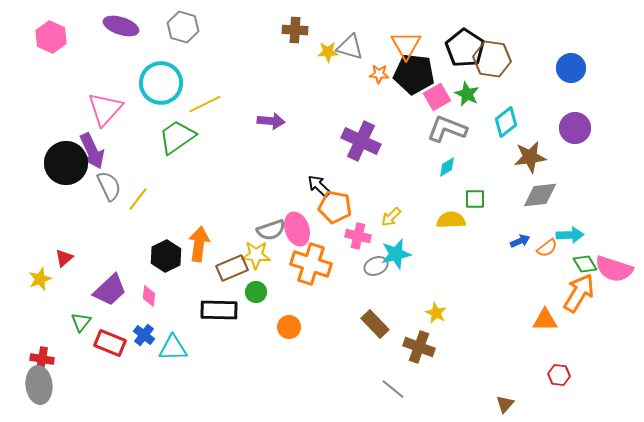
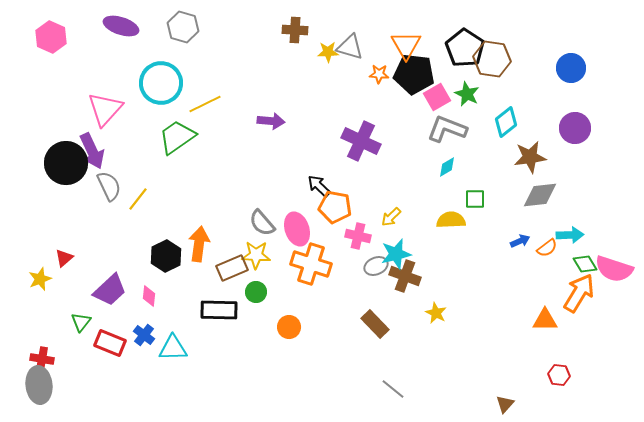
gray semicircle at (271, 230): moved 9 px left, 7 px up; rotated 68 degrees clockwise
brown cross at (419, 347): moved 14 px left, 71 px up
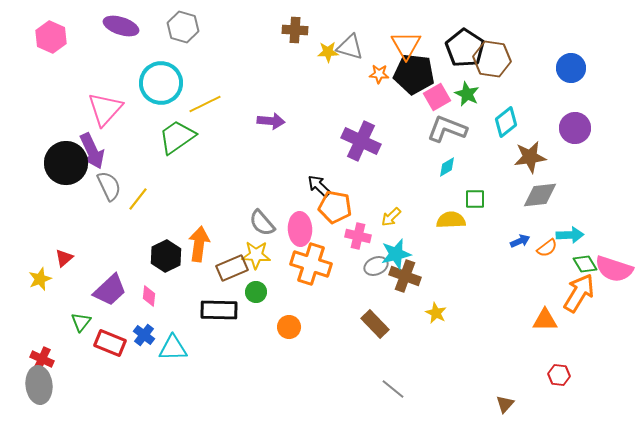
pink ellipse at (297, 229): moved 3 px right; rotated 16 degrees clockwise
red cross at (42, 359): rotated 15 degrees clockwise
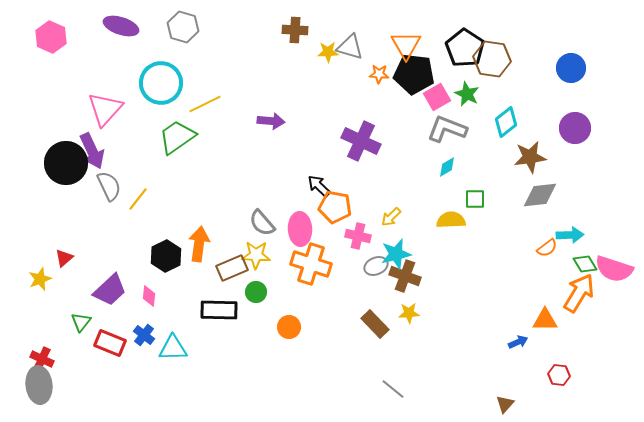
blue arrow at (520, 241): moved 2 px left, 101 px down
yellow star at (436, 313): moved 27 px left; rotated 30 degrees counterclockwise
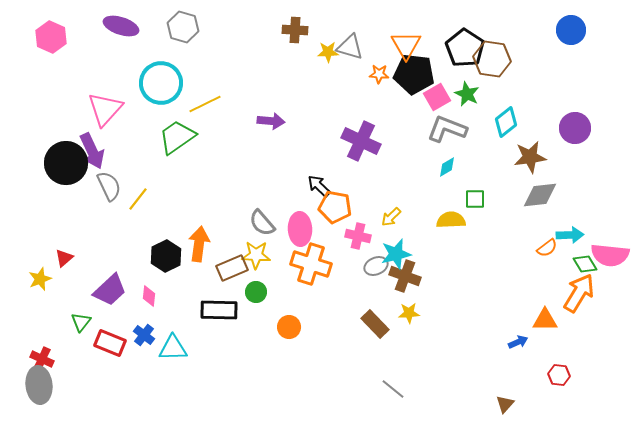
blue circle at (571, 68): moved 38 px up
pink semicircle at (614, 269): moved 4 px left, 14 px up; rotated 12 degrees counterclockwise
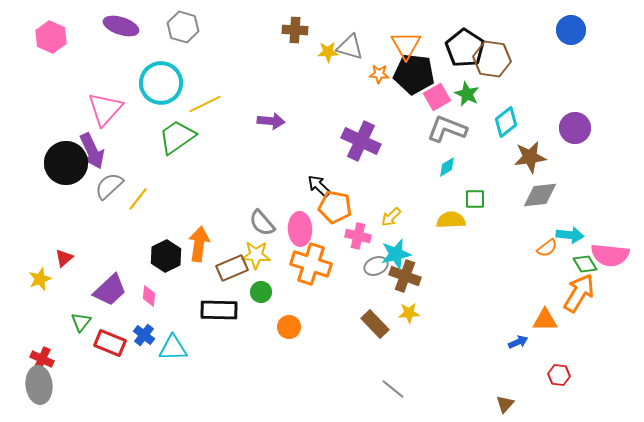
gray semicircle at (109, 186): rotated 108 degrees counterclockwise
cyan arrow at (570, 235): rotated 8 degrees clockwise
green circle at (256, 292): moved 5 px right
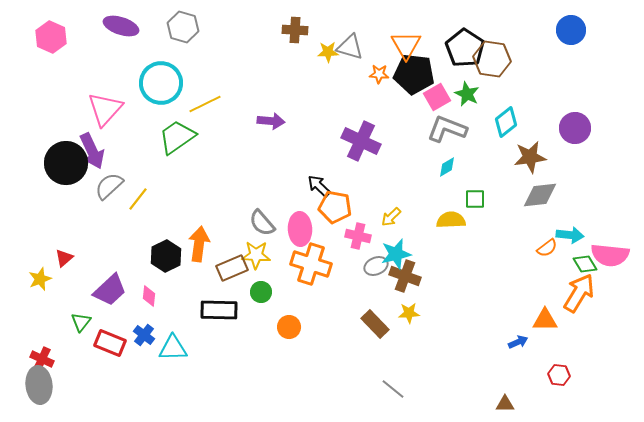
brown triangle at (505, 404): rotated 48 degrees clockwise
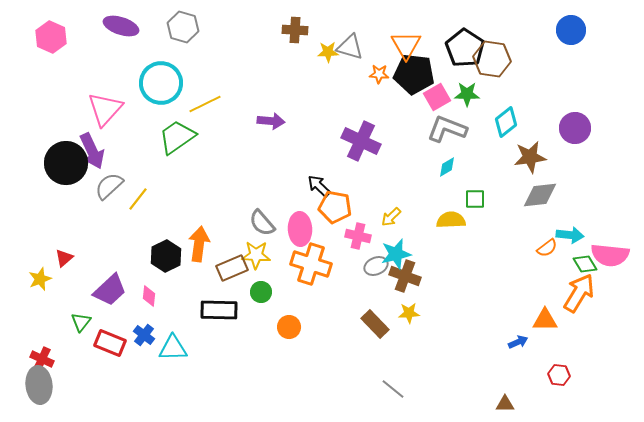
green star at (467, 94): rotated 25 degrees counterclockwise
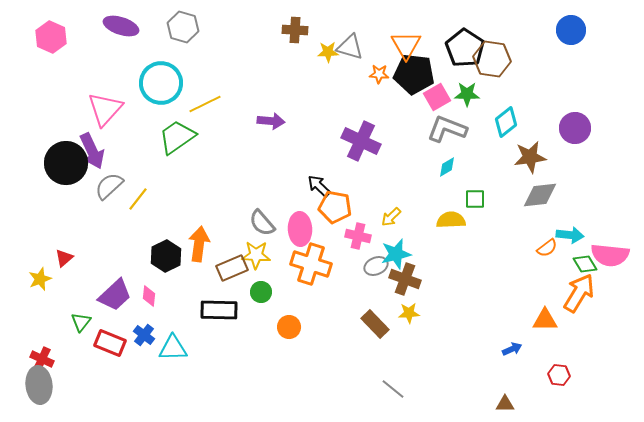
brown cross at (405, 276): moved 3 px down
purple trapezoid at (110, 290): moved 5 px right, 5 px down
blue arrow at (518, 342): moved 6 px left, 7 px down
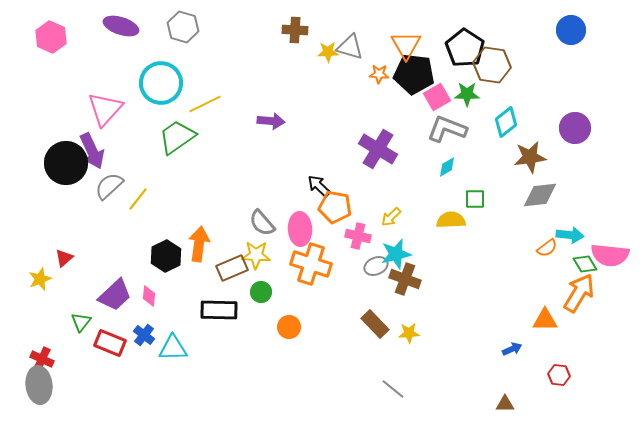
brown hexagon at (492, 59): moved 6 px down
purple cross at (361, 141): moved 17 px right, 8 px down; rotated 6 degrees clockwise
yellow star at (409, 313): moved 20 px down
